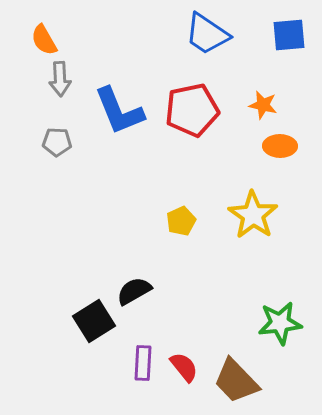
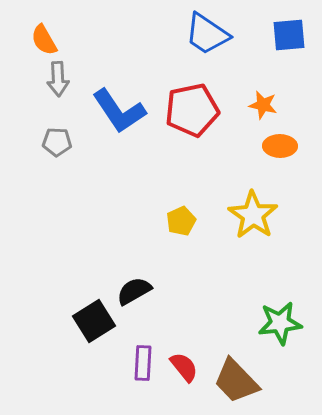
gray arrow: moved 2 px left
blue L-shape: rotated 12 degrees counterclockwise
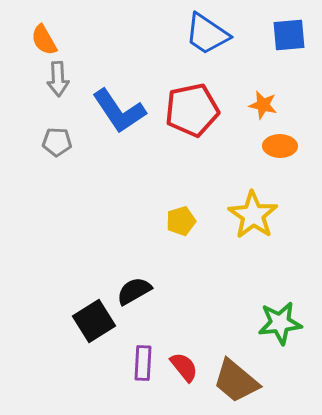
yellow pentagon: rotated 8 degrees clockwise
brown trapezoid: rotated 6 degrees counterclockwise
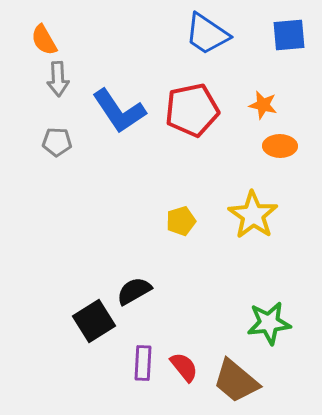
green star: moved 11 px left
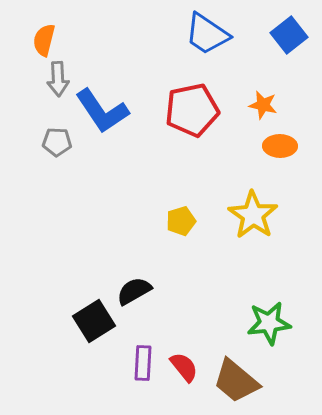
blue square: rotated 33 degrees counterclockwise
orange semicircle: rotated 44 degrees clockwise
blue L-shape: moved 17 px left
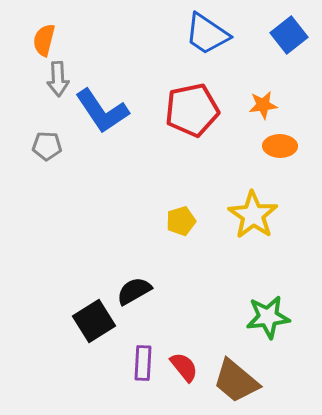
orange star: rotated 20 degrees counterclockwise
gray pentagon: moved 10 px left, 4 px down
green star: moved 1 px left, 6 px up
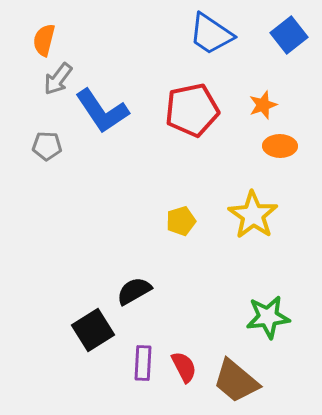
blue trapezoid: moved 4 px right
gray arrow: rotated 40 degrees clockwise
orange star: rotated 12 degrees counterclockwise
black square: moved 1 px left, 9 px down
red semicircle: rotated 12 degrees clockwise
